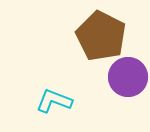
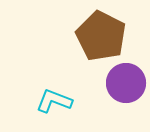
purple circle: moved 2 px left, 6 px down
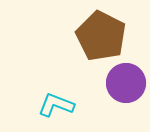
cyan L-shape: moved 2 px right, 4 px down
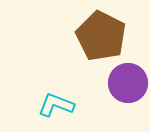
purple circle: moved 2 px right
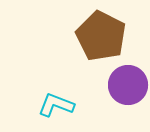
purple circle: moved 2 px down
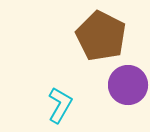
cyan L-shape: moved 4 px right; rotated 99 degrees clockwise
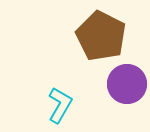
purple circle: moved 1 px left, 1 px up
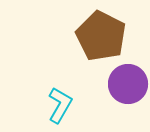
purple circle: moved 1 px right
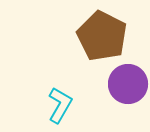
brown pentagon: moved 1 px right
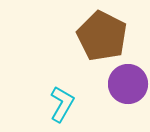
cyan L-shape: moved 2 px right, 1 px up
